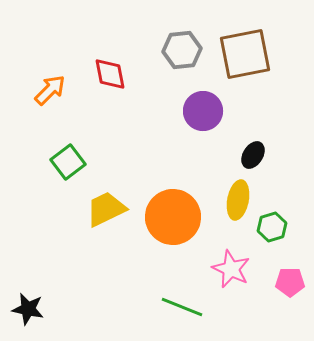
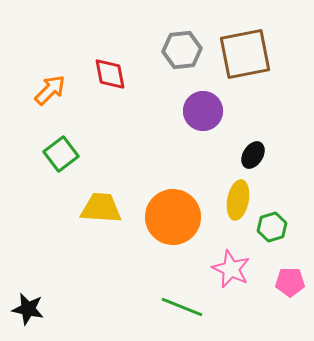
green square: moved 7 px left, 8 px up
yellow trapezoid: moved 5 px left, 1 px up; rotated 30 degrees clockwise
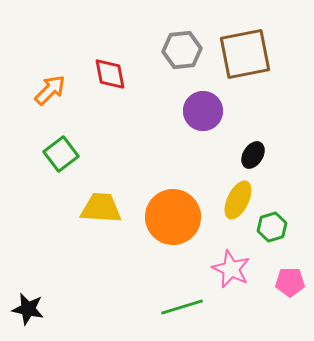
yellow ellipse: rotated 15 degrees clockwise
green line: rotated 39 degrees counterclockwise
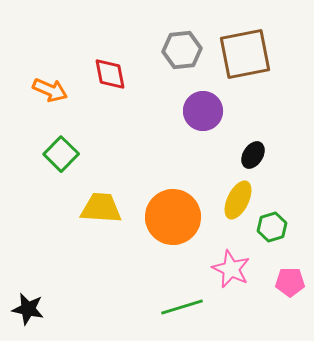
orange arrow: rotated 68 degrees clockwise
green square: rotated 8 degrees counterclockwise
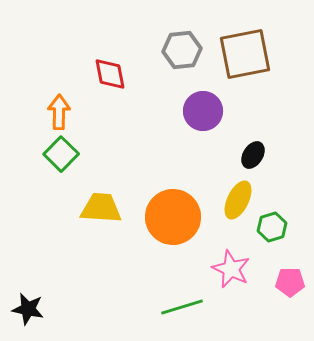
orange arrow: moved 9 px right, 22 px down; rotated 112 degrees counterclockwise
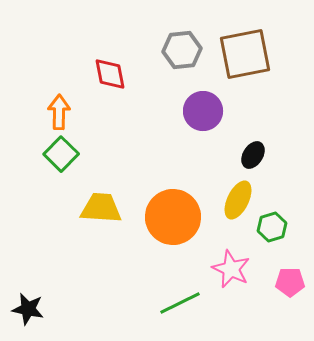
green line: moved 2 px left, 4 px up; rotated 9 degrees counterclockwise
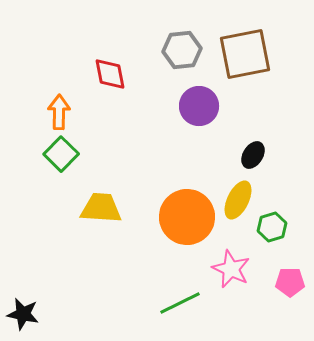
purple circle: moved 4 px left, 5 px up
orange circle: moved 14 px right
black star: moved 5 px left, 5 px down
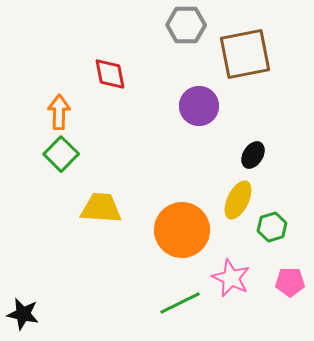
gray hexagon: moved 4 px right, 25 px up; rotated 6 degrees clockwise
orange circle: moved 5 px left, 13 px down
pink star: moved 9 px down
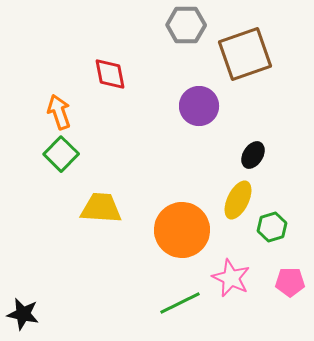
brown square: rotated 8 degrees counterclockwise
orange arrow: rotated 20 degrees counterclockwise
